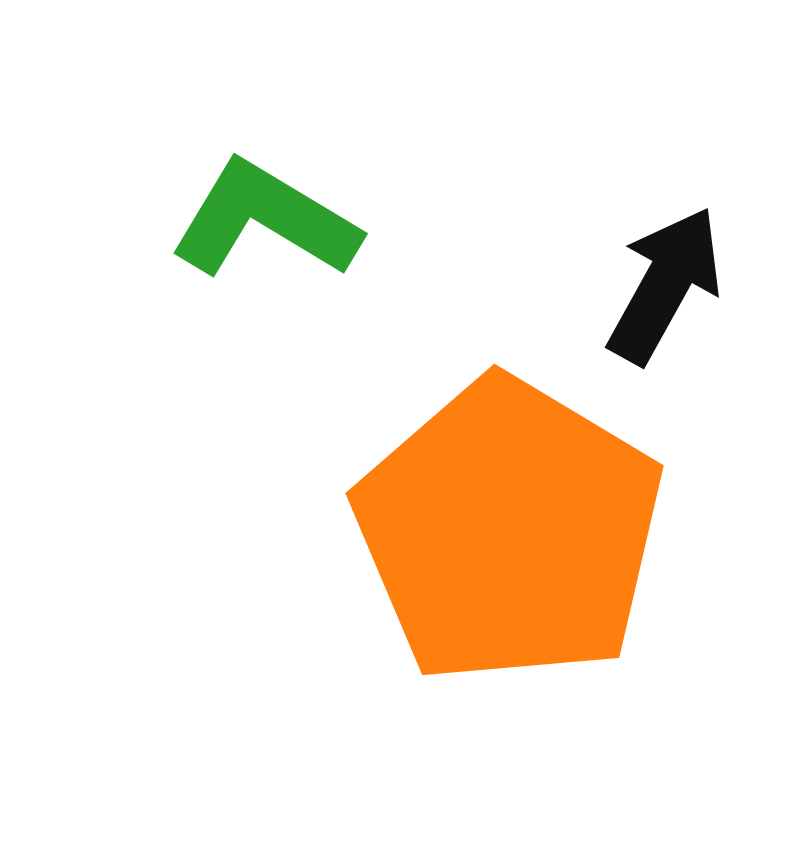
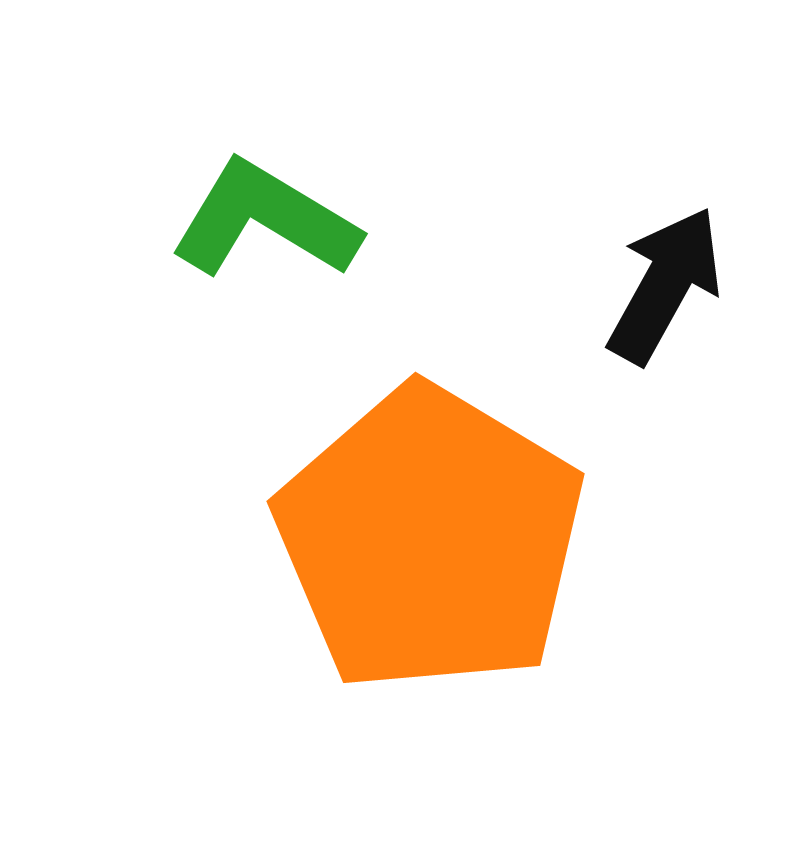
orange pentagon: moved 79 px left, 8 px down
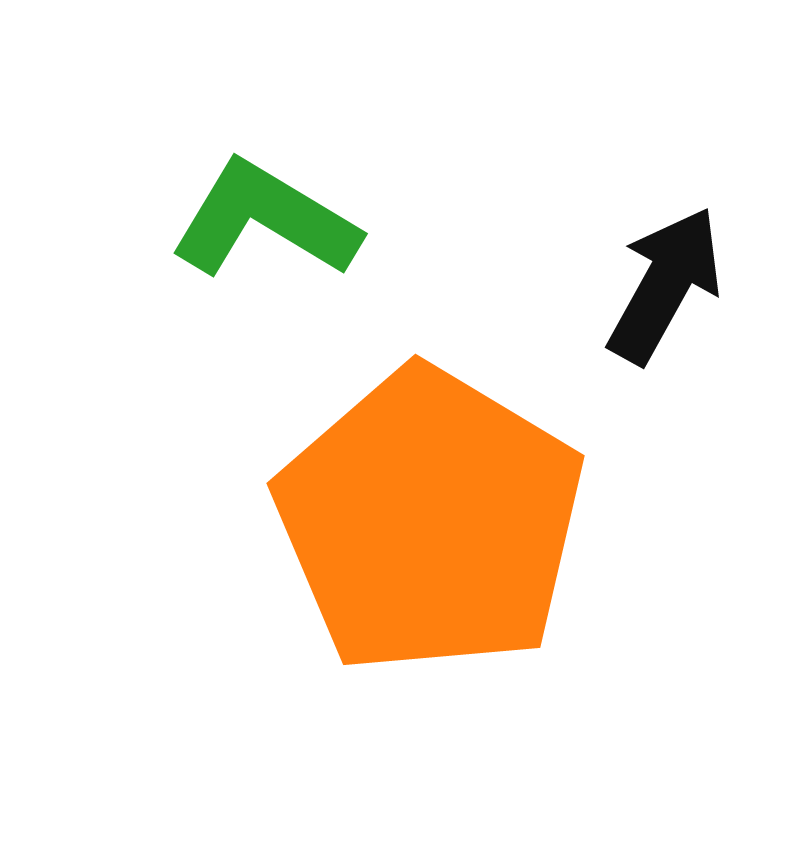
orange pentagon: moved 18 px up
